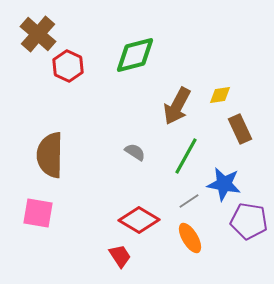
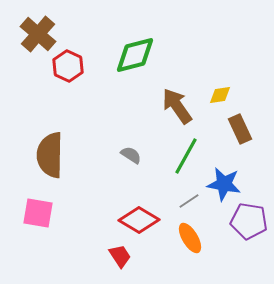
brown arrow: rotated 117 degrees clockwise
gray semicircle: moved 4 px left, 3 px down
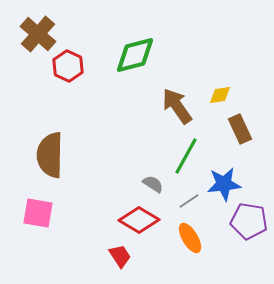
gray semicircle: moved 22 px right, 29 px down
blue star: rotated 16 degrees counterclockwise
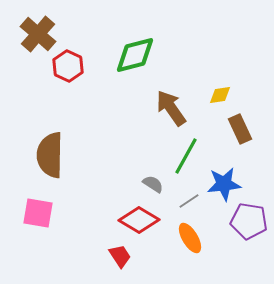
brown arrow: moved 6 px left, 2 px down
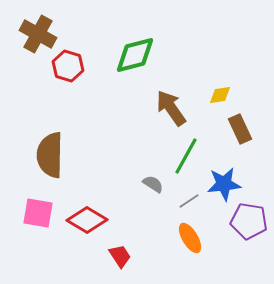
brown cross: rotated 12 degrees counterclockwise
red hexagon: rotated 8 degrees counterclockwise
red diamond: moved 52 px left
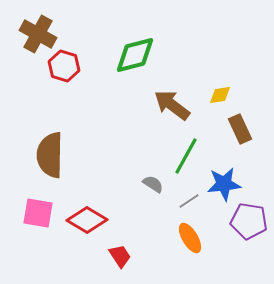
red hexagon: moved 4 px left
brown arrow: moved 1 px right, 3 px up; rotated 18 degrees counterclockwise
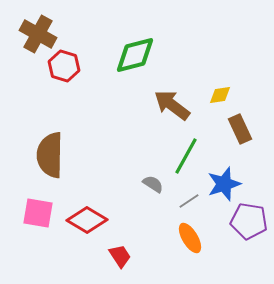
blue star: rotated 12 degrees counterclockwise
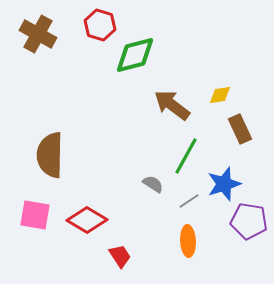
red hexagon: moved 36 px right, 41 px up
pink square: moved 3 px left, 2 px down
orange ellipse: moved 2 px left, 3 px down; rotated 28 degrees clockwise
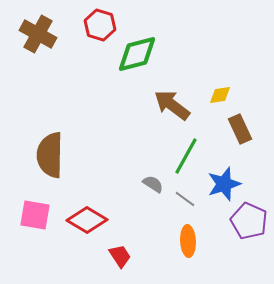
green diamond: moved 2 px right, 1 px up
gray line: moved 4 px left, 2 px up; rotated 70 degrees clockwise
purple pentagon: rotated 15 degrees clockwise
